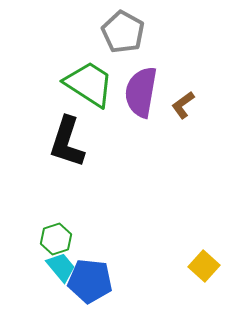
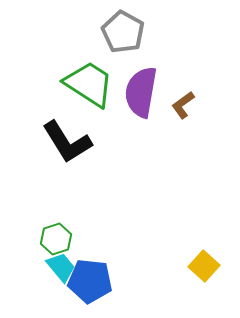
black L-shape: rotated 50 degrees counterclockwise
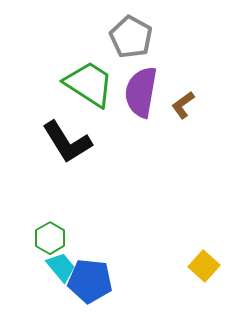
gray pentagon: moved 8 px right, 5 px down
green hexagon: moved 6 px left, 1 px up; rotated 12 degrees counterclockwise
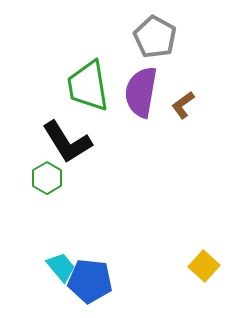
gray pentagon: moved 24 px right
green trapezoid: moved 1 px left, 2 px down; rotated 132 degrees counterclockwise
green hexagon: moved 3 px left, 60 px up
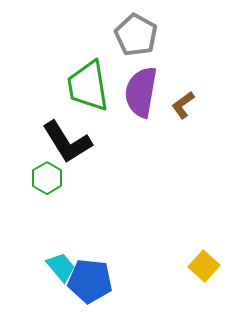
gray pentagon: moved 19 px left, 2 px up
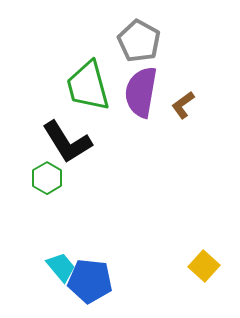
gray pentagon: moved 3 px right, 6 px down
green trapezoid: rotated 6 degrees counterclockwise
